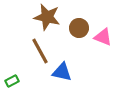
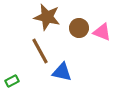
pink triangle: moved 1 px left, 5 px up
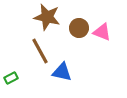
green rectangle: moved 1 px left, 3 px up
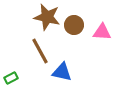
brown circle: moved 5 px left, 3 px up
pink triangle: rotated 18 degrees counterclockwise
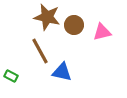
pink triangle: rotated 18 degrees counterclockwise
green rectangle: moved 2 px up; rotated 56 degrees clockwise
